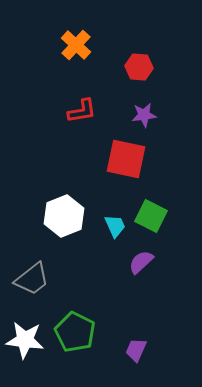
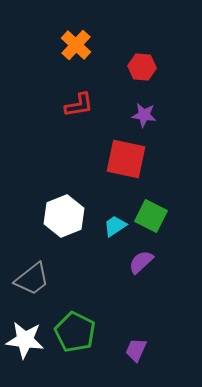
red hexagon: moved 3 px right
red L-shape: moved 3 px left, 6 px up
purple star: rotated 15 degrees clockwise
cyan trapezoid: rotated 100 degrees counterclockwise
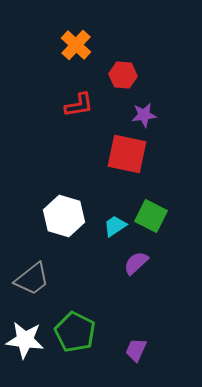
red hexagon: moved 19 px left, 8 px down
purple star: rotated 15 degrees counterclockwise
red square: moved 1 px right, 5 px up
white hexagon: rotated 21 degrees counterclockwise
purple semicircle: moved 5 px left, 1 px down
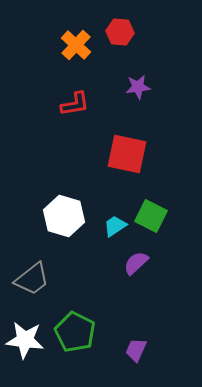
red hexagon: moved 3 px left, 43 px up
red L-shape: moved 4 px left, 1 px up
purple star: moved 6 px left, 28 px up
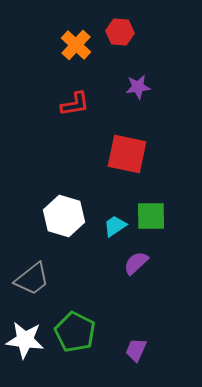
green square: rotated 28 degrees counterclockwise
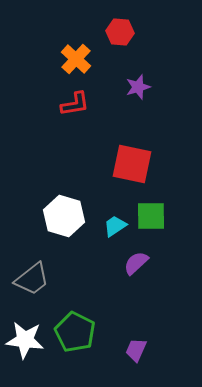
orange cross: moved 14 px down
purple star: rotated 10 degrees counterclockwise
red square: moved 5 px right, 10 px down
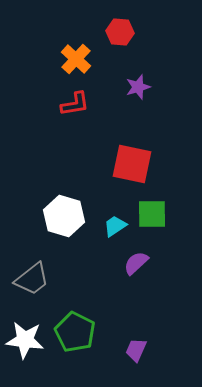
green square: moved 1 px right, 2 px up
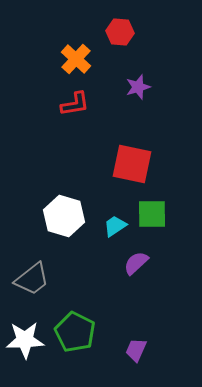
white star: rotated 9 degrees counterclockwise
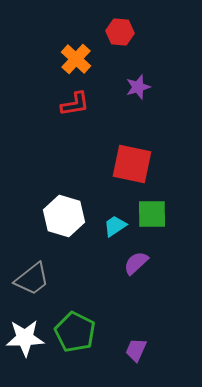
white star: moved 2 px up
